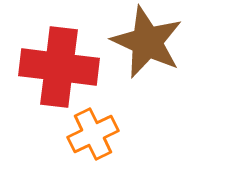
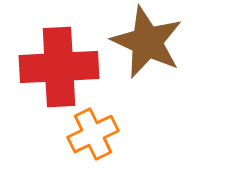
red cross: rotated 10 degrees counterclockwise
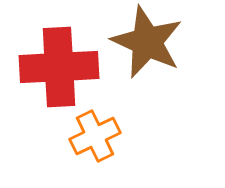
orange cross: moved 2 px right, 2 px down
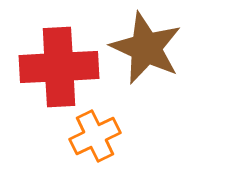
brown star: moved 1 px left, 6 px down
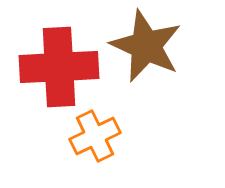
brown star: moved 2 px up
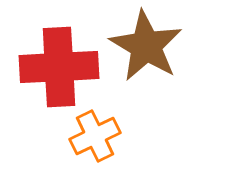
brown star: rotated 6 degrees clockwise
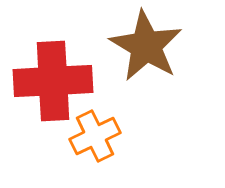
red cross: moved 6 px left, 14 px down
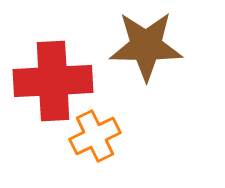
brown star: rotated 30 degrees counterclockwise
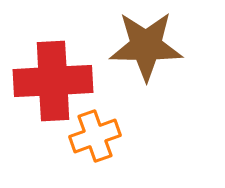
orange cross: rotated 6 degrees clockwise
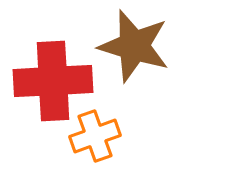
brown star: moved 12 px left; rotated 16 degrees clockwise
